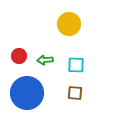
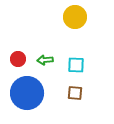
yellow circle: moved 6 px right, 7 px up
red circle: moved 1 px left, 3 px down
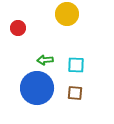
yellow circle: moved 8 px left, 3 px up
red circle: moved 31 px up
blue circle: moved 10 px right, 5 px up
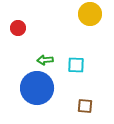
yellow circle: moved 23 px right
brown square: moved 10 px right, 13 px down
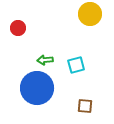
cyan square: rotated 18 degrees counterclockwise
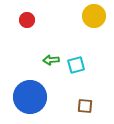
yellow circle: moved 4 px right, 2 px down
red circle: moved 9 px right, 8 px up
green arrow: moved 6 px right
blue circle: moved 7 px left, 9 px down
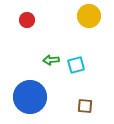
yellow circle: moved 5 px left
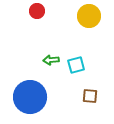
red circle: moved 10 px right, 9 px up
brown square: moved 5 px right, 10 px up
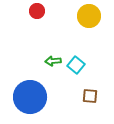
green arrow: moved 2 px right, 1 px down
cyan square: rotated 36 degrees counterclockwise
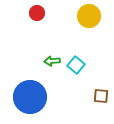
red circle: moved 2 px down
green arrow: moved 1 px left
brown square: moved 11 px right
